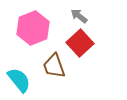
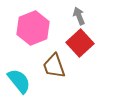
gray arrow: rotated 30 degrees clockwise
cyan semicircle: moved 1 px down
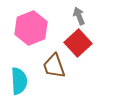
pink hexagon: moved 2 px left
red square: moved 2 px left
cyan semicircle: rotated 36 degrees clockwise
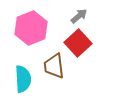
gray arrow: rotated 72 degrees clockwise
brown trapezoid: rotated 12 degrees clockwise
cyan semicircle: moved 4 px right, 2 px up
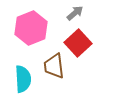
gray arrow: moved 4 px left, 3 px up
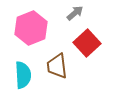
red square: moved 9 px right
brown trapezoid: moved 3 px right
cyan semicircle: moved 4 px up
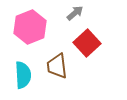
pink hexagon: moved 1 px left, 1 px up
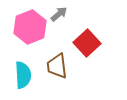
gray arrow: moved 16 px left, 1 px down
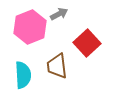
gray arrow: rotated 12 degrees clockwise
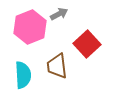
red square: moved 1 px down
